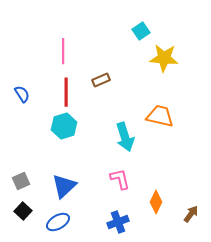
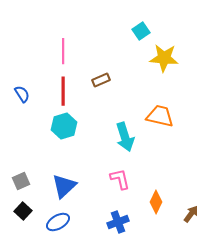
red line: moved 3 px left, 1 px up
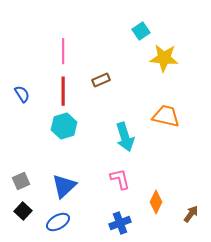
orange trapezoid: moved 6 px right
blue cross: moved 2 px right, 1 px down
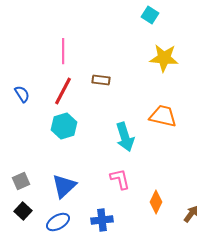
cyan square: moved 9 px right, 16 px up; rotated 24 degrees counterclockwise
brown rectangle: rotated 30 degrees clockwise
red line: rotated 28 degrees clockwise
orange trapezoid: moved 3 px left
blue cross: moved 18 px left, 3 px up; rotated 15 degrees clockwise
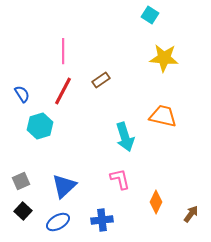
brown rectangle: rotated 42 degrees counterclockwise
cyan hexagon: moved 24 px left
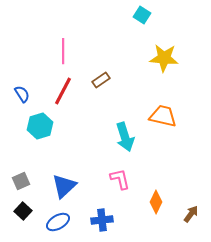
cyan square: moved 8 px left
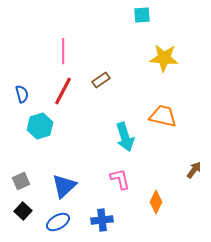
cyan square: rotated 36 degrees counterclockwise
blue semicircle: rotated 18 degrees clockwise
brown arrow: moved 3 px right, 44 px up
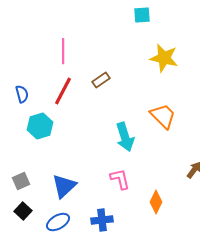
yellow star: rotated 8 degrees clockwise
orange trapezoid: rotated 32 degrees clockwise
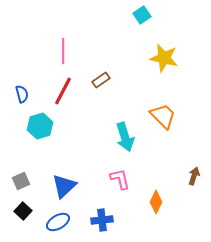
cyan square: rotated 30 degrees counterclockwise
brown arrow: moved 6 px down; rotated 18 degrees counterclockwise
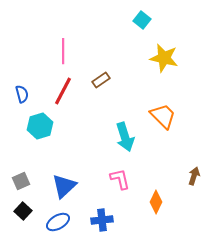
cyan square: moved 5 px down; rotated 18 degrees counterclockwise
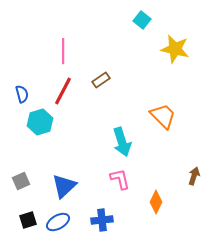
yellow star: moved 11 px right, 9 px up
cyan hexagon: moved 4 px up
cyan arrow: moved 3 px left, 5 px down
black square: moved 5 px right, 9 px down; rotated 30 degrees clockwise
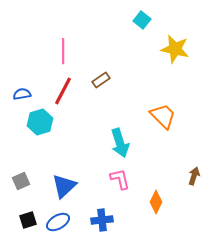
blue semicircle: rotated 84 degrees counterclockwise
cyan arrow: moved 2 px left, 1 px down
